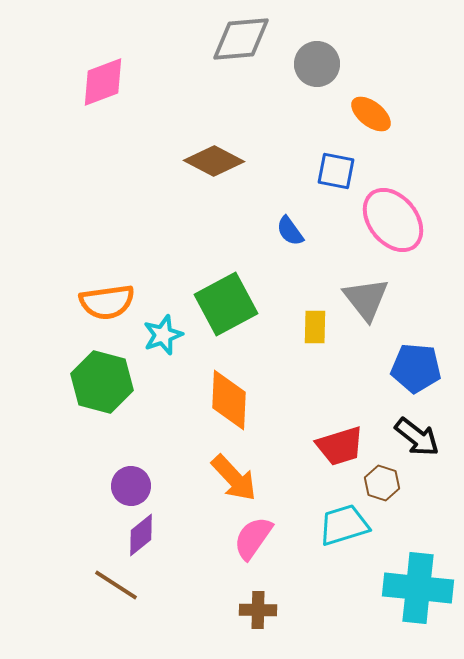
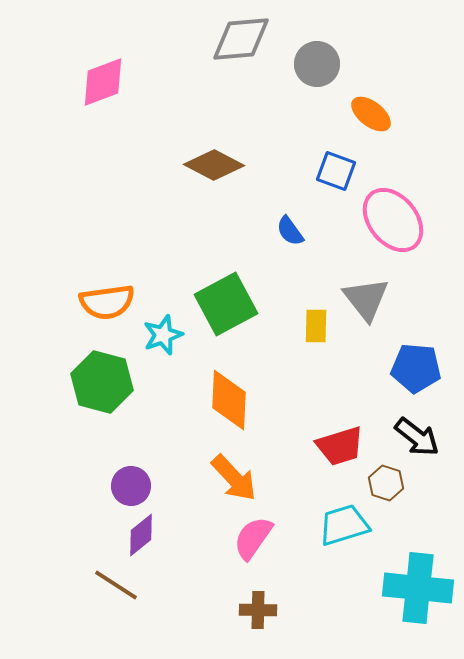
brown diamond: moved 4 px down
blue square: rotated 9 degrees clockwise
yellow rectangle: moved 1 px right, 1 px up
brown hexagon: moved 4 px right
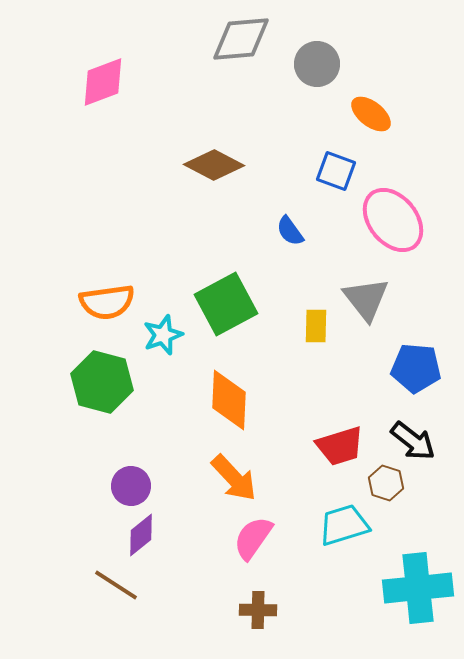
black arrow: moved 4 px left, 4 px down
cyan cross: rotated 12 degrees counterclockwise
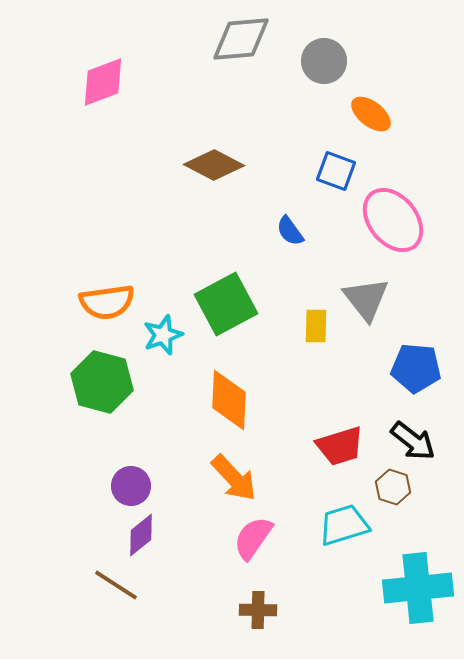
gray circle: moved 7 px right, 3 px up
brown hexagon: moved 7 px right, 4 px down
